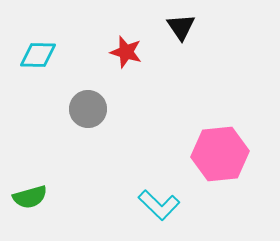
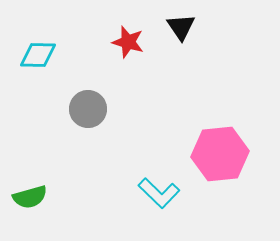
red star: moved 2 px right, 10 px up
cyan L-shape: moved 12 px up
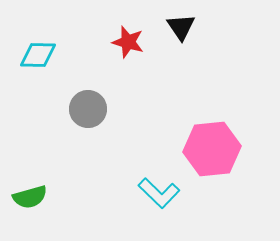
pink hexagon: moved 8 px left, 5 px up
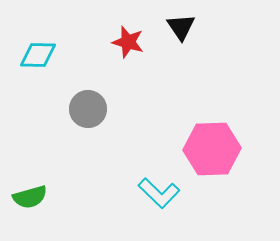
pink hexagon: rotated 4 degrees clockwise
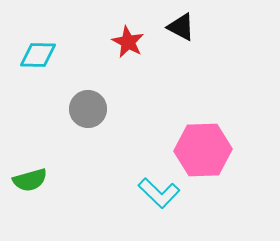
black triangle: rotated 28 degrees counterclockwise
red star: rotated 12 degrees clockwise
pink hexagon: moved 9 px left, 1 px down
green semicircle: moved 17 px up
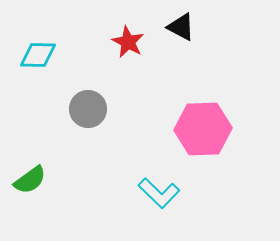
pink hexagon: moved 21 px up
green semicircle: rotated 20 degrees counterclockwise
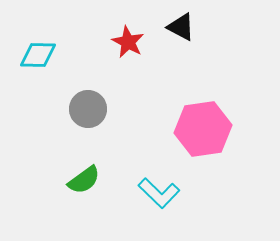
pink hexagon: rotated 6 degrees counterclockwise
green semicircle: moved 54 px right
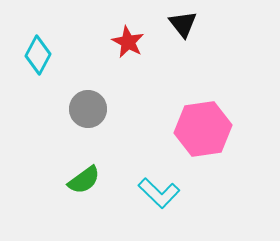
black triangle: moved 2 px right, 3 px up; rotated 24 degrees clockwise
cyan diamond: rotated 63 degrees counterclockwise
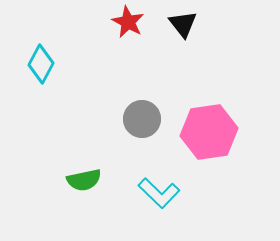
red star: moved 20 px up
cyan diamond: moved 3 px right, 9 px down
gray circle: moved 54 px right, 10 px down
pink hexagon: moved 6 px right, 3 px down
green semicircle: rotated 24 degrees clockwise
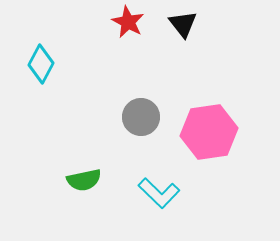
gray circle: moved 1 px left, 2 px up
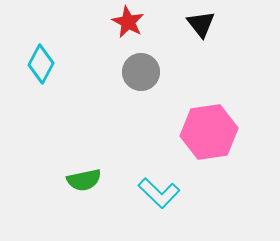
black triangle: moved 18 px right
gray circle: moved 45 px up
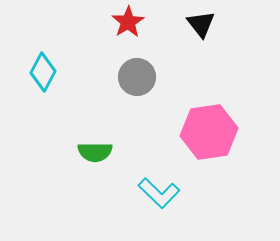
red star: rotated 12 degrees clockwise
cyan diamond: moved 2 px right, 8 px down
gray circle: moved 4 px left, 5 px down
green semicircle: moved 11 px right, 28 px up; rotated 12 degrees clockwise
